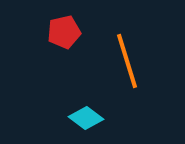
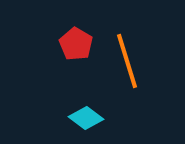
red pentagon: moved 12 px right, 12 px down; rotated 28 degrees counterclockwise
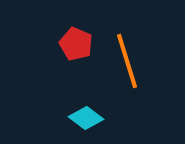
red pentagon: rotated 8 degrees counterclockwise
